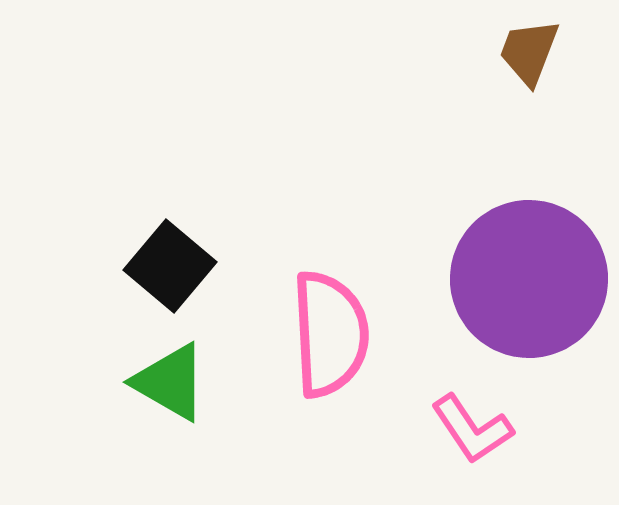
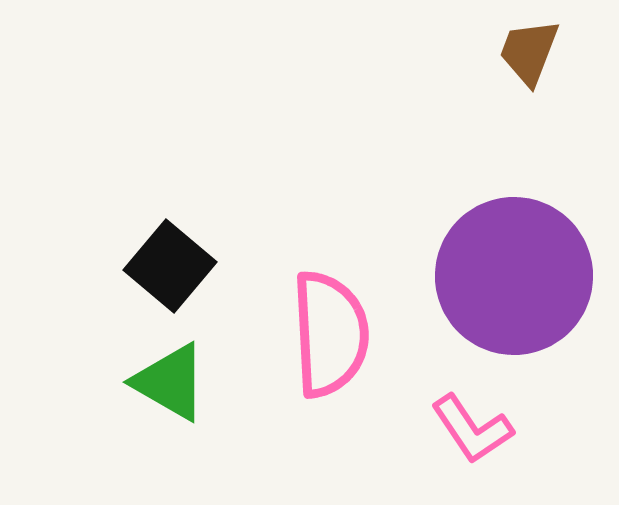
purple circle: moved 15 px left, 3 px up
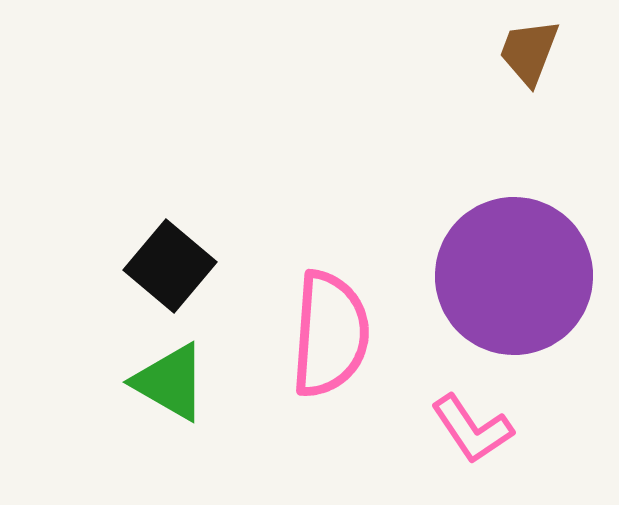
pink semicircle: rotated 7 degrees clockwise
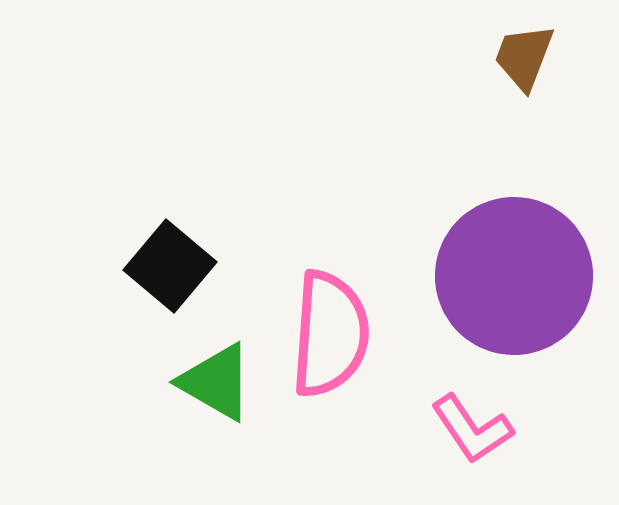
brown trapezoid: moved 5 px left, 5 px down
green triangle: moved 46 px right
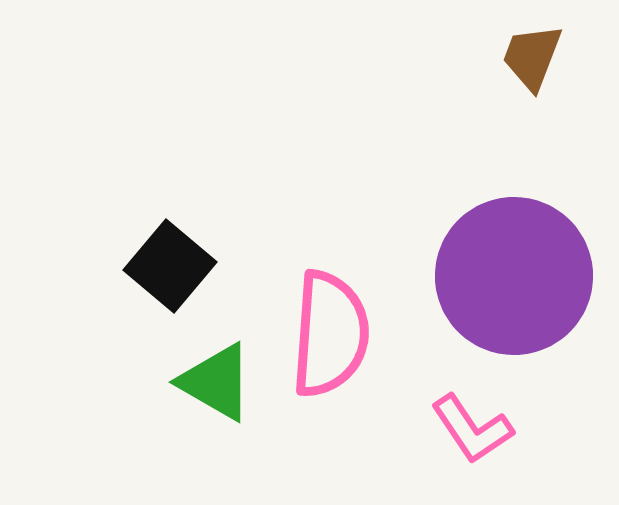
brown trapezoid: moved 8 px right
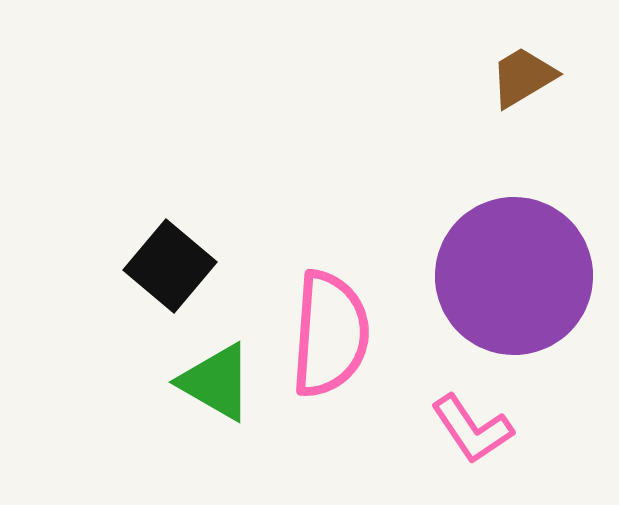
brown trapezoid: moved 9 px left, 20 px down; rotated 38 degrees clockwise
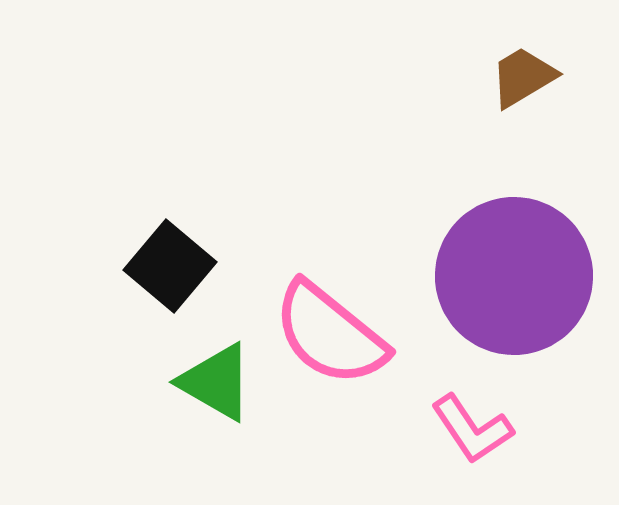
pink semicircle: rotated 125 degrees clockwise
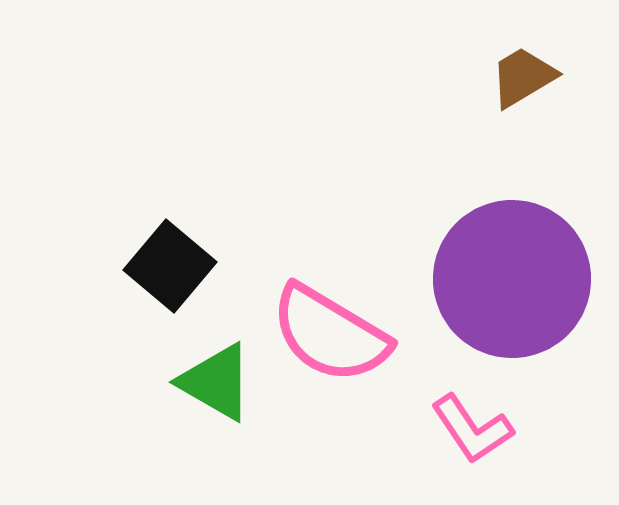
purple circle: moved 2 px left, 3 px down
pink semicircle: rotated 8 degrees counterclockwise
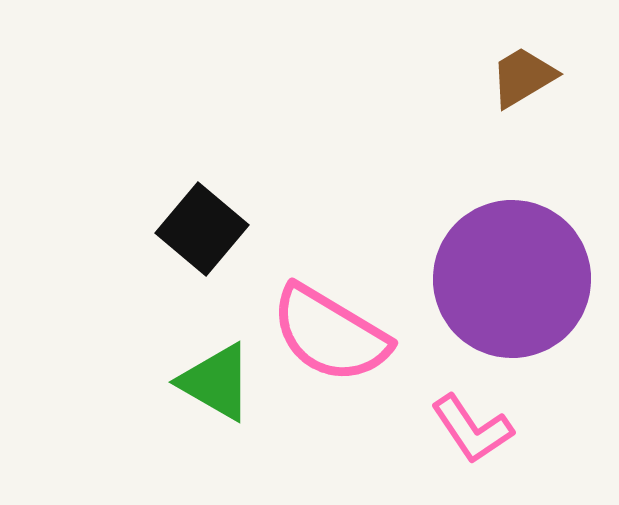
black square: moved 32 px right, 37 px up
